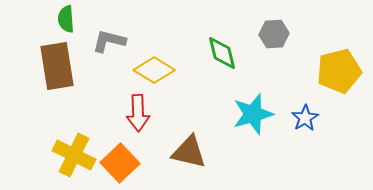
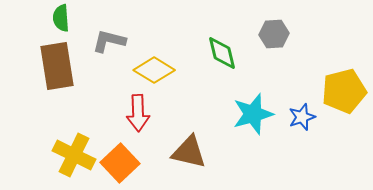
green semicircle: moved 5 px left, 1 px up
yellow pentagon: moved 5 px right, 20 px down
blue star: moved 3 px left, 1 px up; rotated 12 degrees clockwise
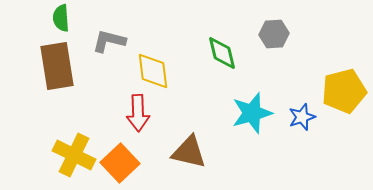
yellow diamond: moved 1 px left, 1 px down; rotated 51 degrees clockwise
cyan star: moved 1 px left, 1 px up
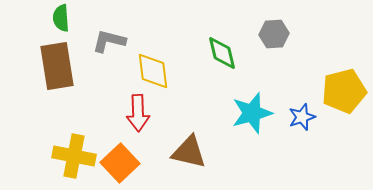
yellow cross: moved 1 px down; rotated 15 degrees counterclockwise
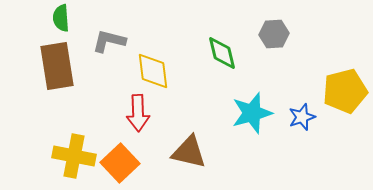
yellow pentagon: moved 1 px right
